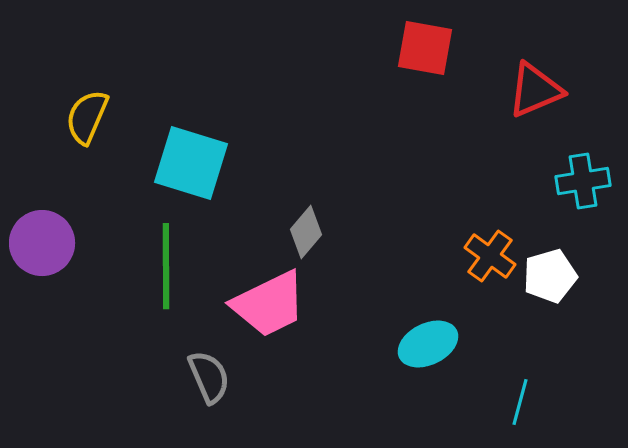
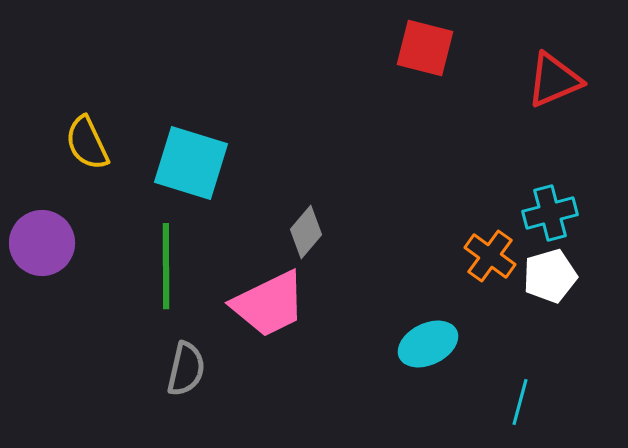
red square: rotated 4 degrees clockwise
red triangle: moved 19 px right, 10 px up
yellow semicircle: moved 26 px down; rotated 48 degrees counterclockwise
cyan cross: moved 33 px left, 32 px down; rotated 6 degrees counterclockwise
gray semicircle: moved 23 px left, 8 px up; rotated 36 degrees clockwise
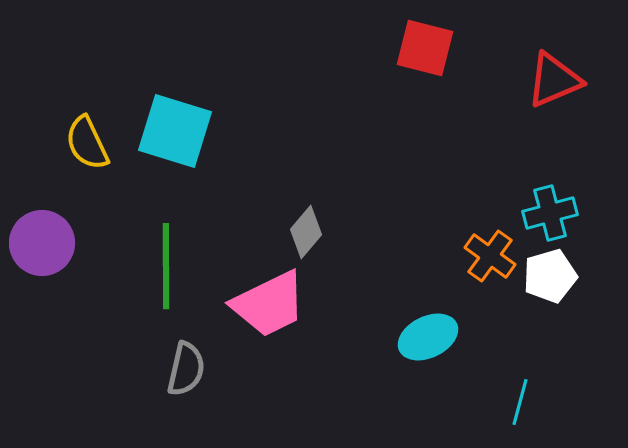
cyan square: moved 16 px left, 32 px up
cyan ellipse: moved 7 px up
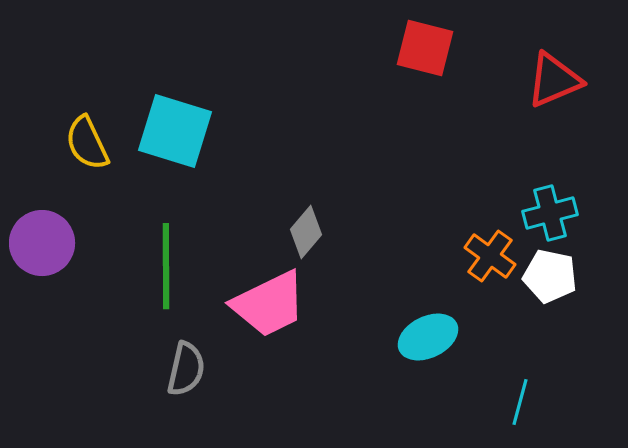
white pentagon: rotated 28 degrees clockwise
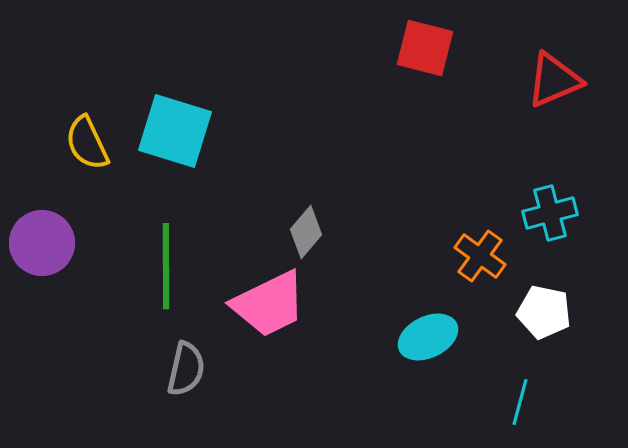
orange cross: moved 10 px left
white pentagon: moved 6 px left, 36 px down
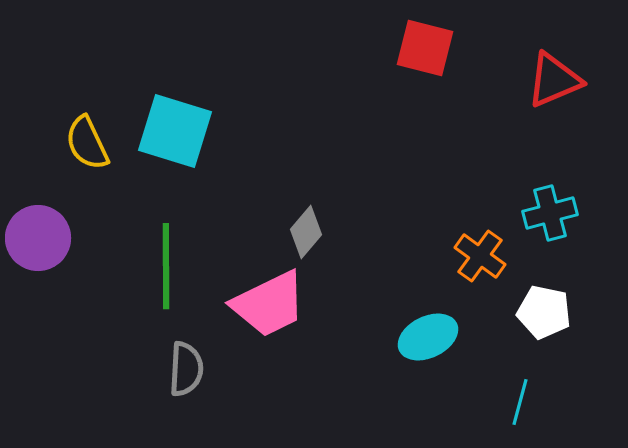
purple circle: moved 4 px left, 5 px up
gray semicircle: rotated 10 degrees counterclockwise
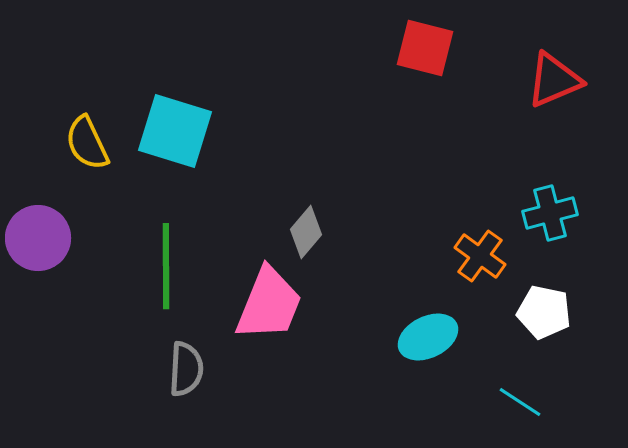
pink trapezoid: rotated 42 degrees counterclockwise
cyan line: rotated 72 degrees counterclockwise
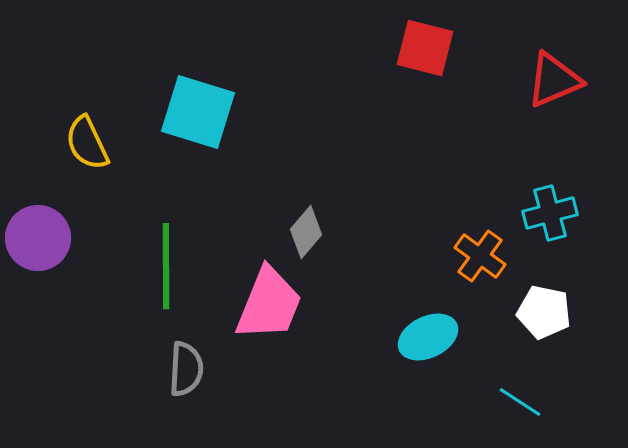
cyan square: moved 23 px right, 19 px up
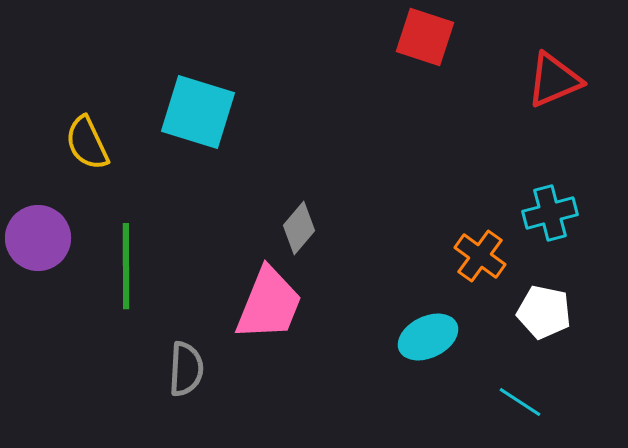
red square: moved 11 px up; rotated 4 degrees clockwise
gray diamond: moved 7 px left, 4 px up
green line: moved 40 px left
